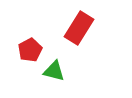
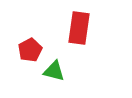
red rectangle: rotated 24 degrees counterclockwise
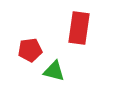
red pentagon: rotated 20 degrees clockwise
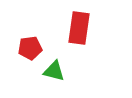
red pentagon: moved 2 px up
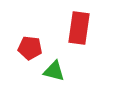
red pentagon: rotated 15 degrees clockwise
